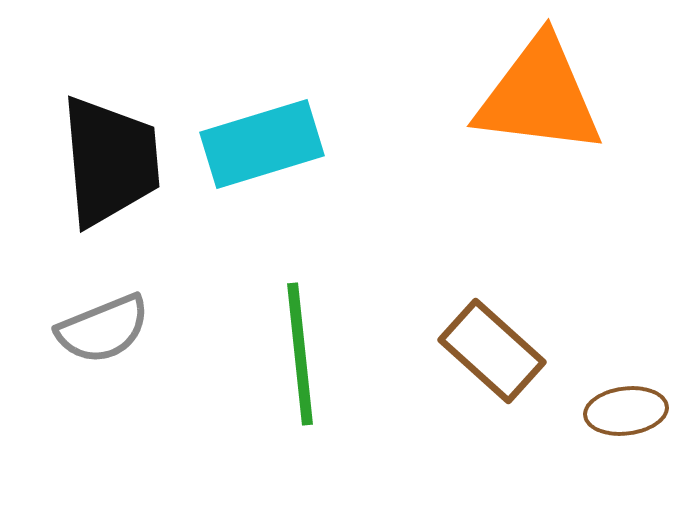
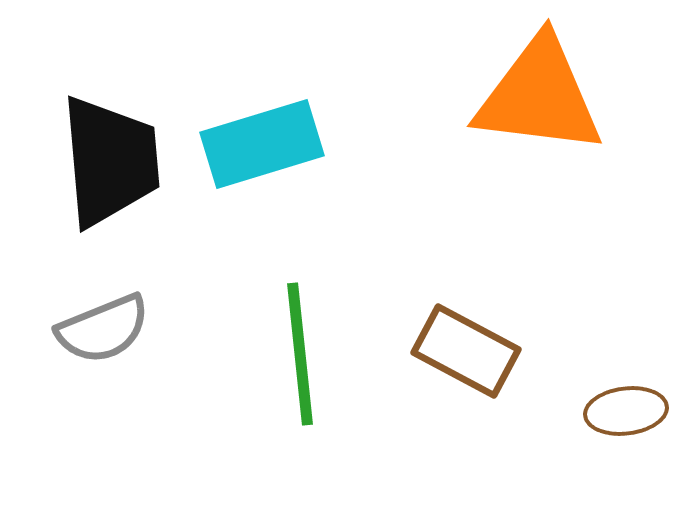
brown rectangle: moved 26 px left; rotated 14 degrees counterclockwise
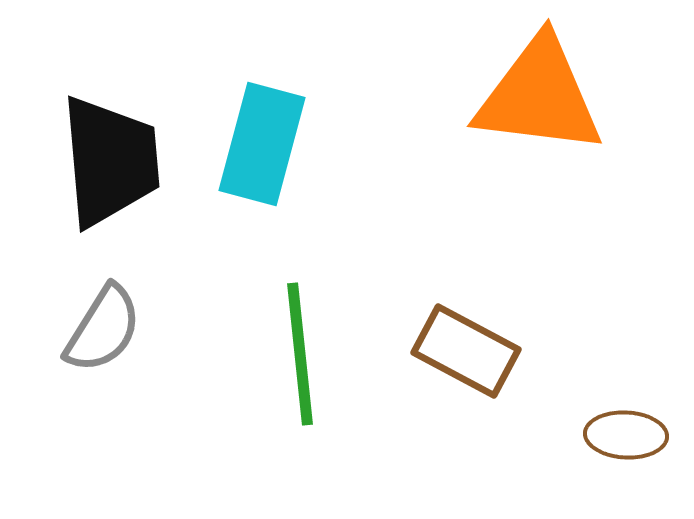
cyan rectangle: rotated 58 degrees counterclockwise
gray semicircle: rotated 36 degrees counterclockwise
brown ellipse: moved 24 px down; rotated 10 degrees clockwise
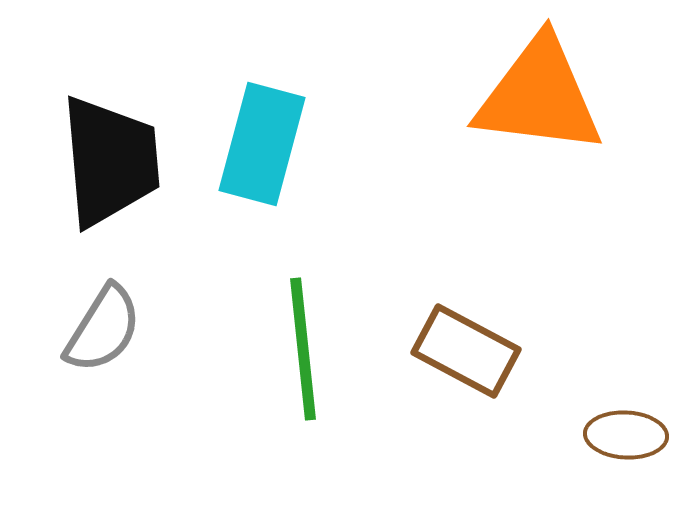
green line: moved 3 px right, 5 px up
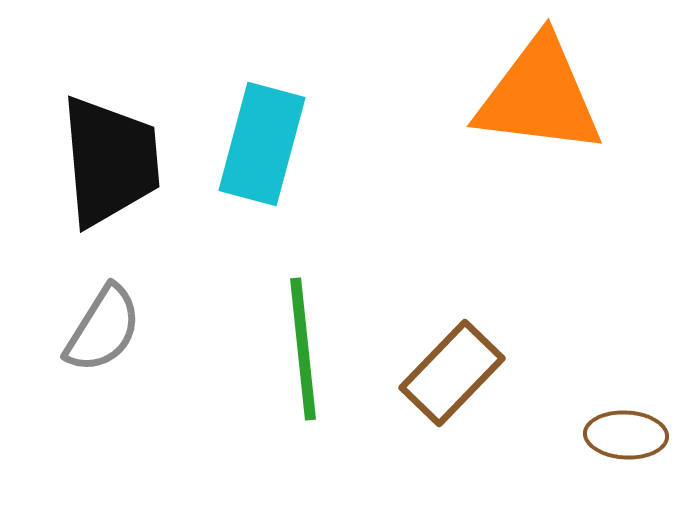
brown rectangle: moved 14 px left, 22 px down; rotated 74 degrees counterclockwise
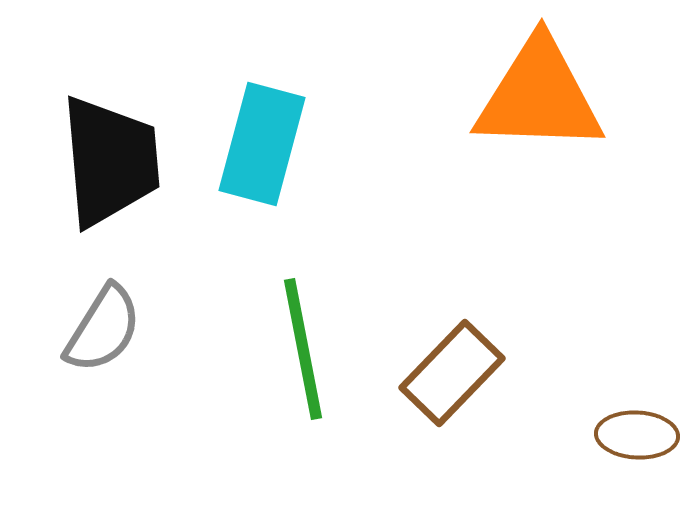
orange triangle: rotated 5 degrees counterclockwise
green line: rotated 5 degrees counterclockwise
brown ellipse: moved 11 px right
